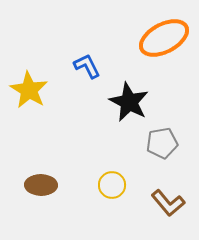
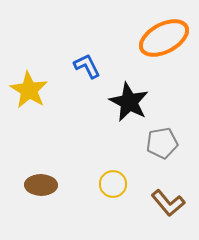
yellow circle: moved 1 px right, 1 px up
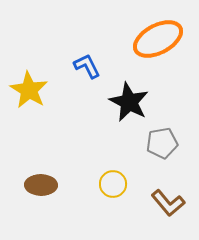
orange ellipse: moved 6 px left, 1 px down
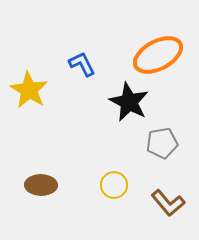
orange ellipse: moved 16 px down
blue L-shape: moved 5 px left, 2 px up
yellow circle: moved 1 px right, 1 px down
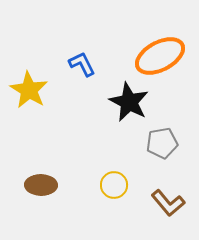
orange ellipse: moved 2 px right, 1 px down
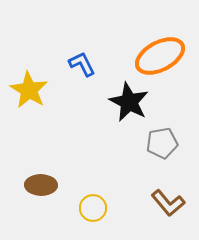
yellow circle: moved 21 px left, 23 px down
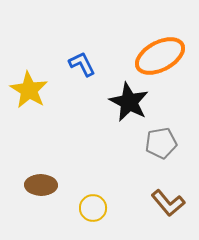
gray pentagon: moved 1 px left
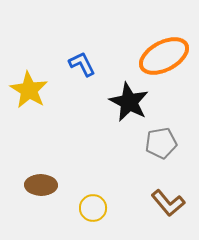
orange ellipse: moved 4 px right
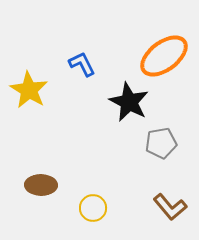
orange ellipse: rotated 9 degrees counterclockwise
brown L-shape: moved 2 px right, 4 px down
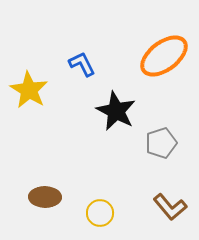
black star: moved 13 px left, 9 px down
gray pentagon: rotated 8 degrees counterclockwise
brown ellipse: moved 4 px right, 12 px down
yellow circle: moved 7 px right, 5 px down
